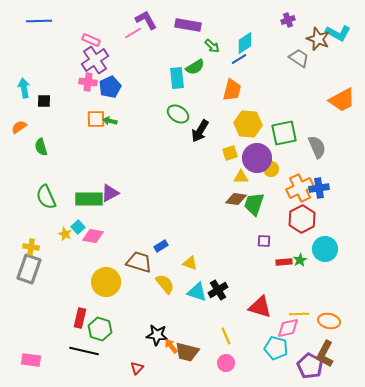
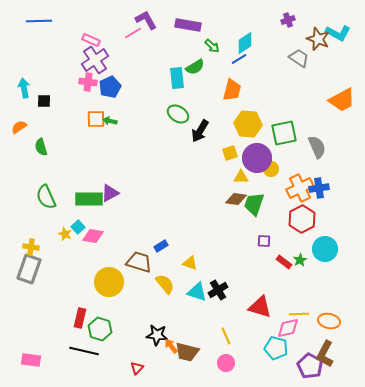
red rectangle at (284, 262): rotated 42 degrees clockwise
yellow circle at (106, 282): moved 3 px right
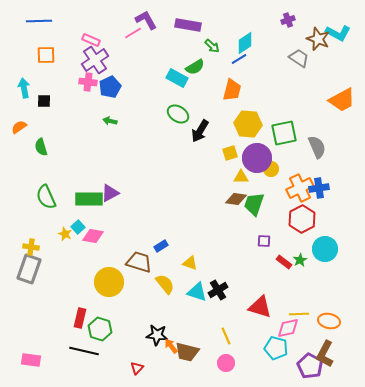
cyan rectangle at (177, 78): rotated 55 degrees counterclockwise
orange square at (96, 119): moved 50 px left, 64 px up
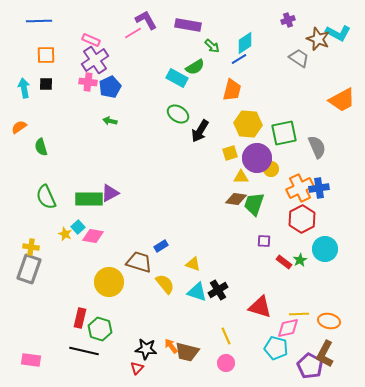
black square at (44, 101): moved 2 px right, 17 px up
yellow triangle at (190, 263): moved 3 px right, 1 px down
black star at (157, 335): moved 11 px left, 14 px down
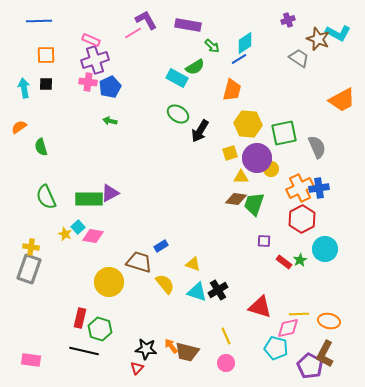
purple cross at (95, 60): rotated 16 degrees clockwise
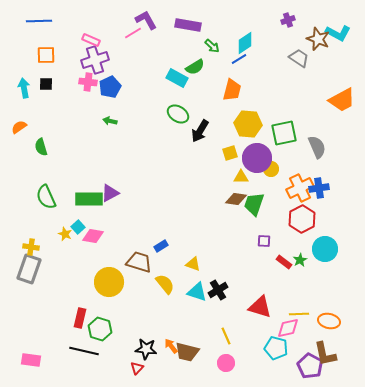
brown L-shape at (325, 354): rotated 40 degrees counterclockwise
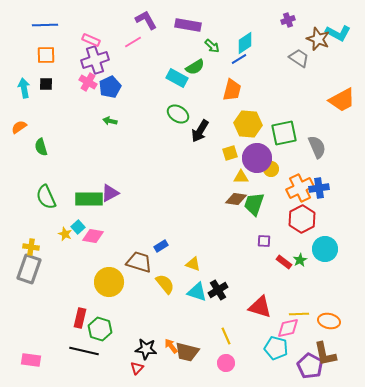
blue line at (39, 21): moved 6 px right, 4 px down
pink line at (133, 33): moved 9 px down
pink cross at (88, 82): rotated 24 degrees clockwise
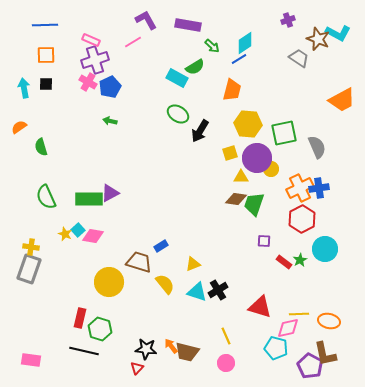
cyan square at (78, 227): moved 3 px down
yellow triangle at (193, 264): rotated 42 degrees counterclockwise
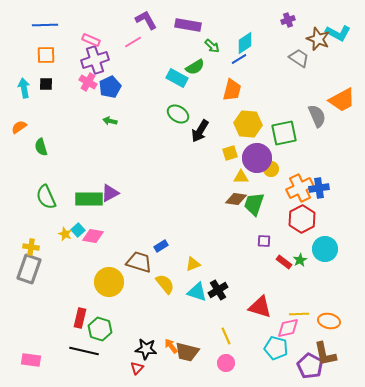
gray semicircle at (317, 147): moved 31 px up
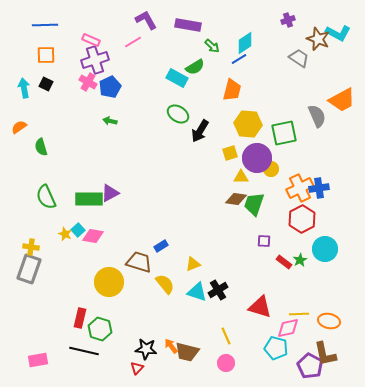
black square at (46, 84): rotated 24 degrees clockwise
pink rectangle at (31, 360): moved 7 px right; rotated 18 degrees counterclockwise
